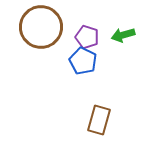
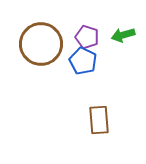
brown circle: moved 17 px down
brown rectangle: rotated 20 degrees counterclockwise
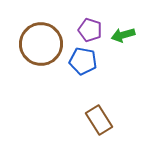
purple pentagon: moved 3 px right, 7 px up
blue pentagon: rotated 16 degrees counterclockwise
brown rectangle: rotated 28 degrees counterclockwise
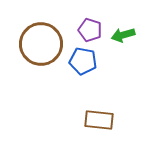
brown rectangle: rotated 52 degrees counterclockwise
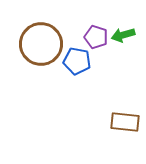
purple pentagon: moved 6 px right, 7 px down
blue pentagon: moved 6 px left
brown rectangle: moved 26 px right, 2 px down
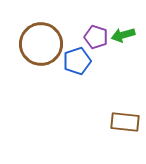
blue pentagon: rotated 28 degrees counterclockwise
